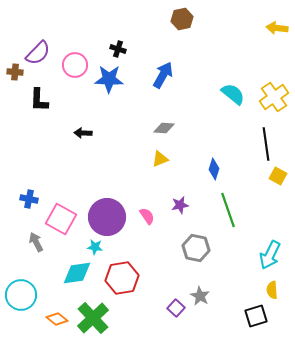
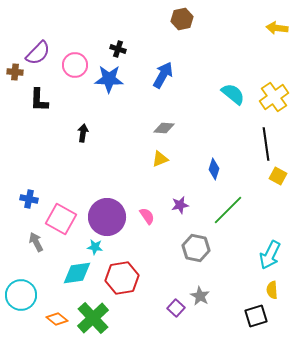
black arrow: rotated 96 degrees clockwise
green line: rotated 64 degrees clockwise
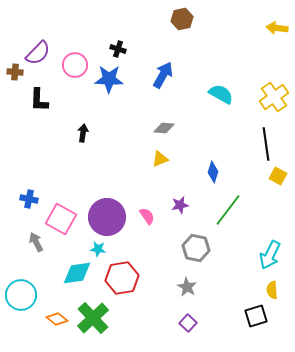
cyan semicircle: moved 12 px left; rotated 10 degrees counterclockwise
blue diamond: moved 1 px left, 3 px down
green line: rotated 8 degrees counterclockwise
cyan star: moved 3 px right, 2 px down
gray star: moved 13 px left, 9 px up
purple square: moved 12 px right, 15 px down
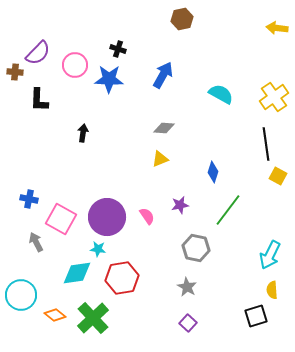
orange diamond: moved 2 px left, 4 px up
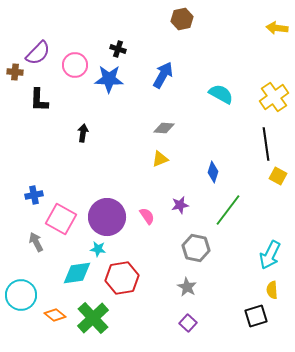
blue cross: moved 5 px right, 4 px up; rotated 24 degrees counterclockwise
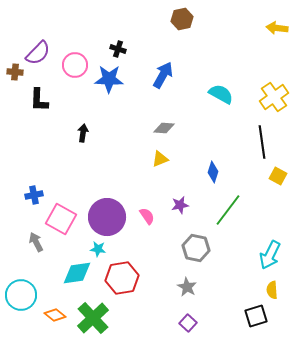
black line: moved 4 px left, 2 px up
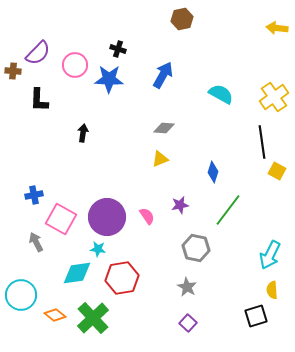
brown cross: moved 2 px left, 1 px up
yellow square: moved 1 px left, 5 px up
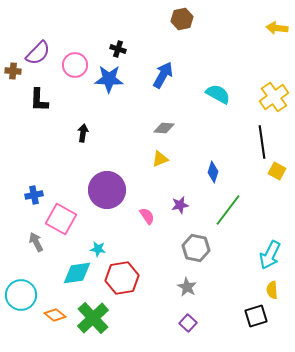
cyan semicircle: moved 3 px left
purple circle: moved 27 px up
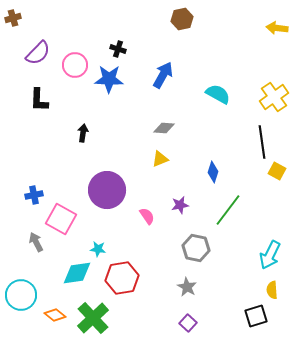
brown cross: moved 53 px up; rotated 21 degrees counterclockwise
